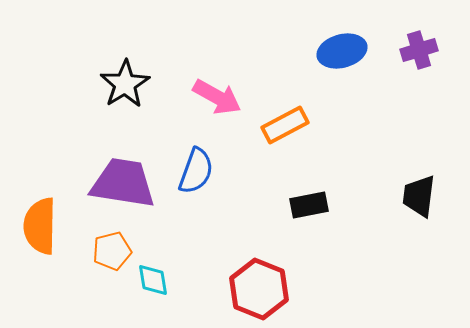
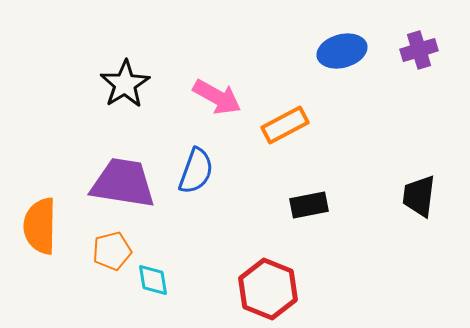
red hexagon: moved 9 px right
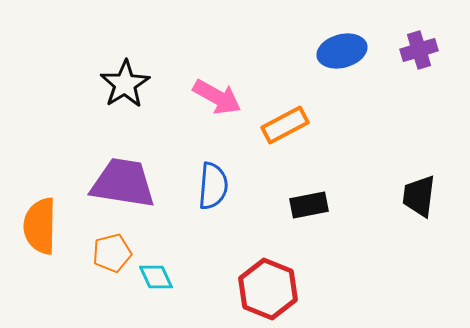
blue semicircle: moved 17 px right, 15 px down; rotated 15 degrees counterclockwise
orange pentagon: moved 2 px down
cyan diamond: moved 3 px right, 3 px up; rotated 15 degrees counterclockwise
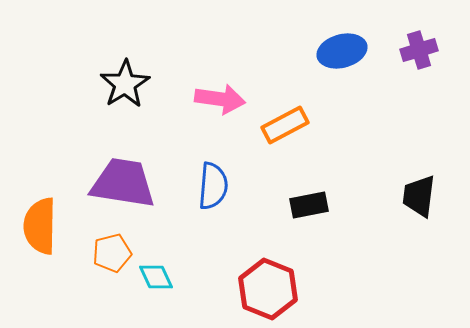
pink arrow: moved 3 px right, 2 px down; rotated 21 degrees counterclockwise
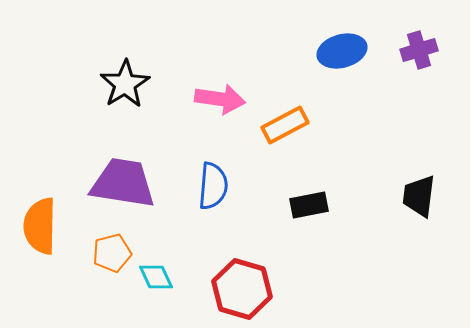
red hexagon: moved 26 px left; rotated 6 degrees counterclockwise
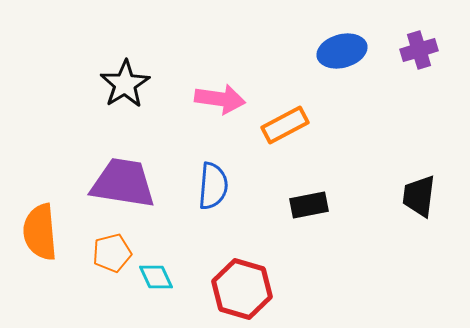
orange semicircle: moved 6 px down; rotated 6 degrees counterclockwise
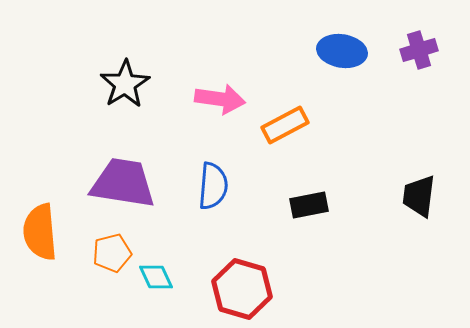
blue ellipse: rotated 24 degrees clockwise
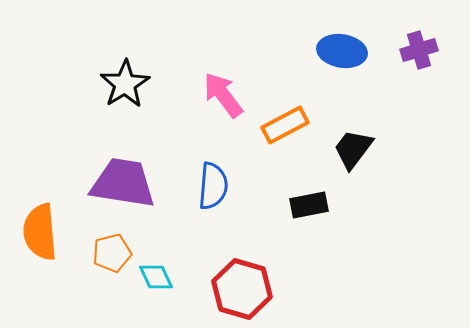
pink arrow: moved 3 px right, 4 px up; rotated 135 degrees counterclockwise
black trapezoid: moved 66 px left, 47 px up; rotated 30 degrees clockwise
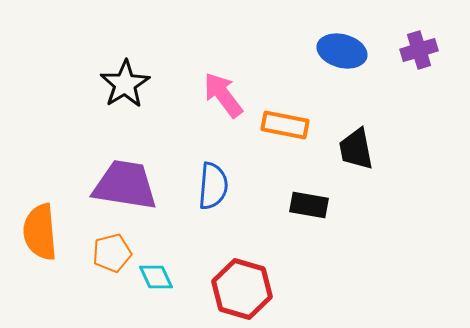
blue ellipse: rotated 6 degrees clockwise
orange rectangle: rotated 39 degrees clockwise
black trapezoid: moved 3 px right; rotated 48 degrees counterclockwise
purple trapezoid: moved 2 px right, 2 px down
black rectangle: rotated 21 degrees clockwise
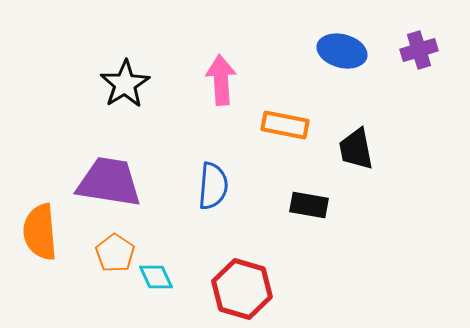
pink arrow: moved 2 px left, 15 px up; rotated 33 degrees clockwise
purple trapezoid: moved 16 px left, 3 px up
orange pentagon: moved 3 px right; rotated 24 degrees counterclockwise
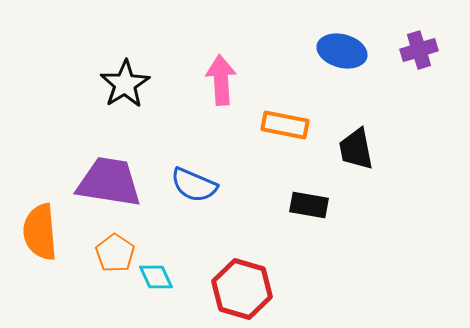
blue semicircle: moved 19 px left, 1 px up; rotated 108 degrees clockwise
